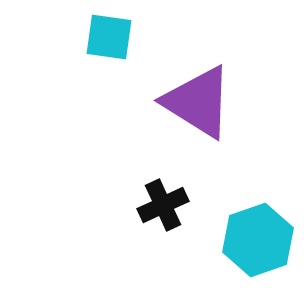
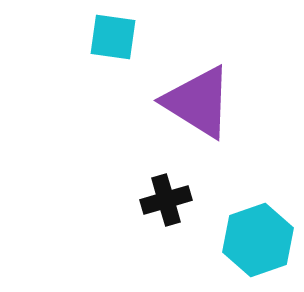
cyan square: moved 4 px right
black cross: moved 3 px right, 5 px up; rotated 9 degrees clockwise
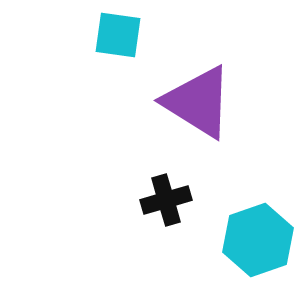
cyan square: moved 5 px right, 2 px up
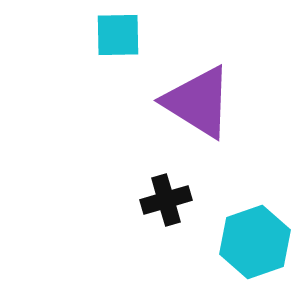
cyan square: rotated 9 degrees counterclockwise
cyan hexagon: moved 3 px left, 2 px down
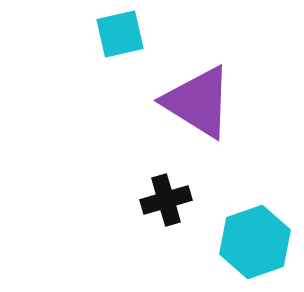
cyan square: moved 2 px right, 1 px up; rotated 12 degrees counterclockwise
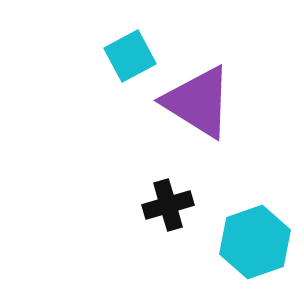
cyan square: moved 10 px right, 22 px down; rotated 15 degrees counterclockwise
black cross: moved 2 px right, 5 px down
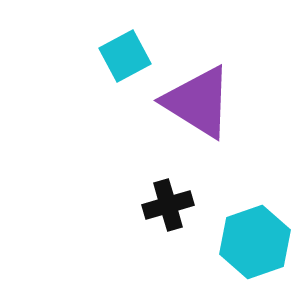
cyan square: moved 5 px left
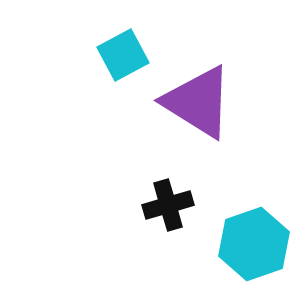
cyan square: moved 2 px left, 1 px up
cyan hexagon: moved 1 px left, 2 px down
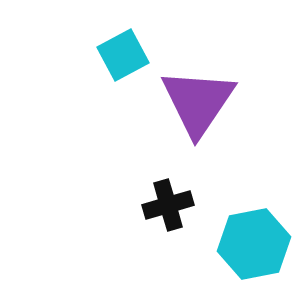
purple triangle: rotated 32 degrees clockwise
cyan hexagon: rotated 8 degrees clockwise
